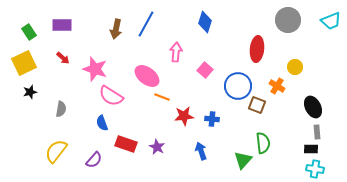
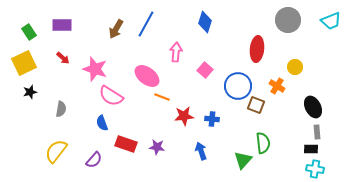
brown arrow: rotated 18 degrees clockwise
brown square: moved 1 px left
purple star: rotated 21 degrees counterclockwise
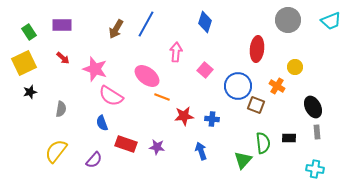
black rectangle: moved 22 px left, 11 px up
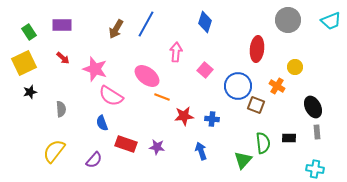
gray semicircle: rotated 14 degrees counterclockwise
yellow semicircle: moved 2 px left
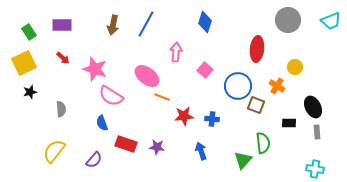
brown arrow: moved 3 px left, 4 px up; rotated 18 degrees counterclockwise
black rectangle: moved 15 px up
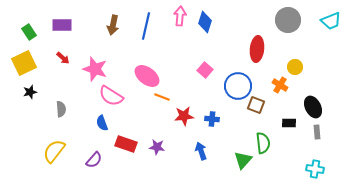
blue line: moved 2 px down; rotated 16 degrees counterclockwise
pink arrow: moved 4 px right, 36 px up
orange cross: moved 3 px right, 1 px up
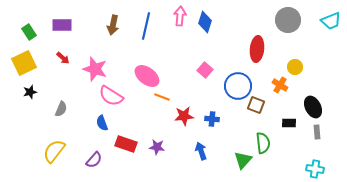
gray semicircle: rotated 28 degrees clockwise
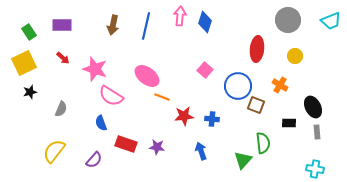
yellow circle: moved 11 px up
blue semicircle: moved 1 px left
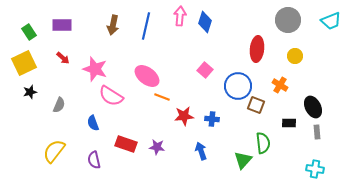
gray semicircle: moved 2 px left, 4 px up
blue semicircle: moved 8 px left
purple semicircle: rotated 126 degrees clockwise
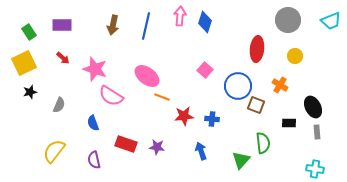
green triangle: moved 2 px left
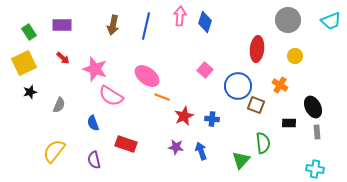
red star: rotated 18 degrees counterclockwise
purple star: moved 19 px right
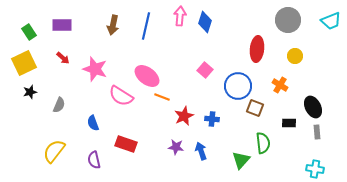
pink semicircle: moved 10 px right
brown square: moved 1 px left, 3 px down
